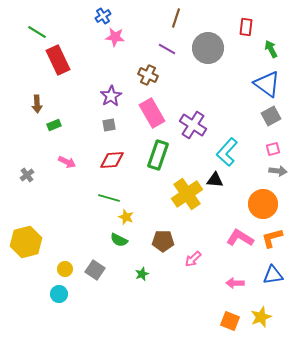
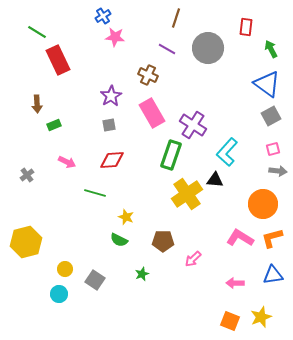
green rectangle at (158, 155): moved 13 px right
green line at (109, 198): moved 14 px left, 5 px up
gray square at (95, 270): moved 10 px down
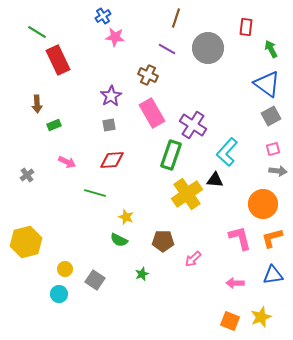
pink L-shape at (240, 238): rotated 44 degrees clockwise
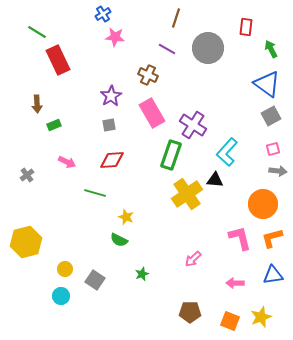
blue cross at (103, 16): moved 2 px up
brown pentagon at (163, 241): moved 27 px right, 71 px down
cyan circle at (59, 294): moved 2 px right, 2 px down
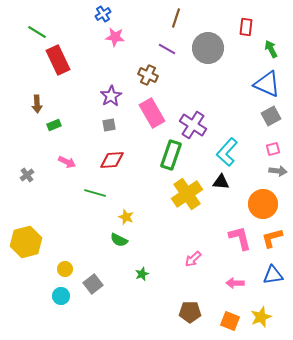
blue triangle at (267, 84): rotated 12 degrees counterclockwise
black triangle at (215, 180): moved 6 px right, 2 px down
gray square at (95, 280): moved 2 px left, 4 px down; rotated 18 degrees clockwise
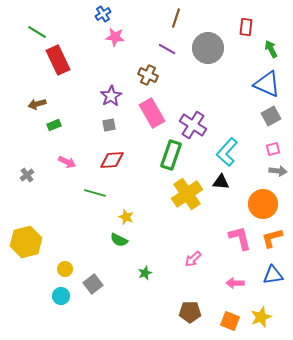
brown arrow at (37, 104): rotated 78 degrees clockwise
green star at (142, 274): moved 3 px right, 1 px up
